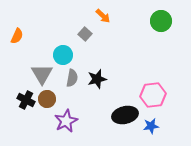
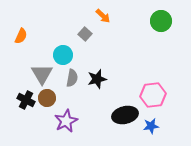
orange semicircle: moved 4 px right
brown circle: moved 1 px up
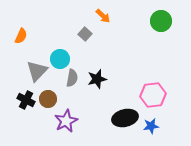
cyan circle: moved 3 px left, 4 px down
gray triangle: moved 5 px left, 3 px up; rotated 15 degrees clockwise
brown circle: moved 1 px right, 1 px down
black ellipse: moved 3 px down
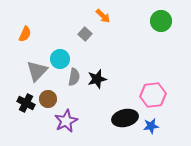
orange semicircle: moved 4 px right, 2 px up
gray semicircle: moved 2 px right, 1 px up
black cross: moved 3 px down
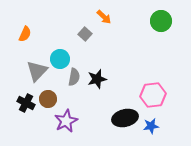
orange arrow: moved 1 px right, 1 px down
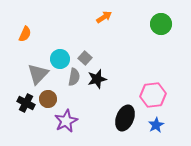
orange arrow: rotated 77 degrees counterclockwise
green circle: moved 3 px down
gray square: moved 24 px down
gray triangle: moved 1 px right, 3 px down
black ellipse: rotated 55 degrees counterclockwise
blue star: moved 5 px right, 1 px up; rotated 21 degrees counterclockwise
